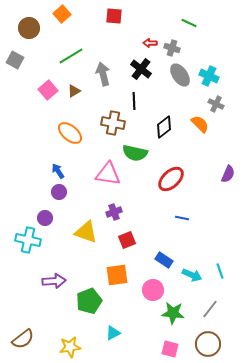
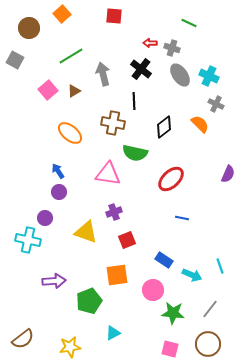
cyan line at (220, 271): moved 5 px up
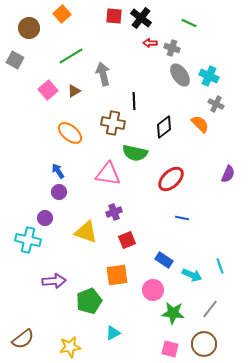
black cross at (141, 69): moved 51 px up
brown circle at (208, 344): moved 4 px left
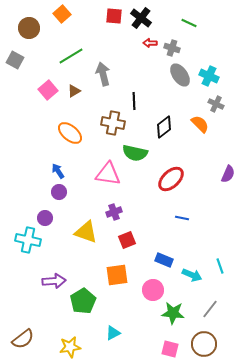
blue rectangle at (164, 260): rotated 12 degrees counterclockwise
green pentagon at (89, 301): moved 6 px left; rotated 10 degrees counterclockwise
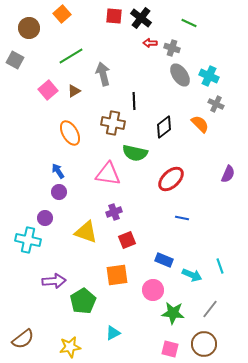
orange ellipse at (70, 133): rotated 20 degrees clockwise
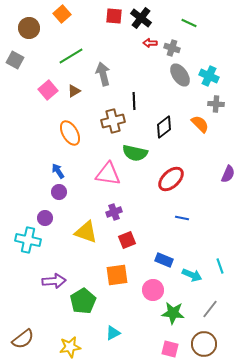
gray cross at (216, 104): rotated 21 degrees counterclockwise
brown cross at (113, 123): moved 2 px up; rotated 25 degrees counterclockwise
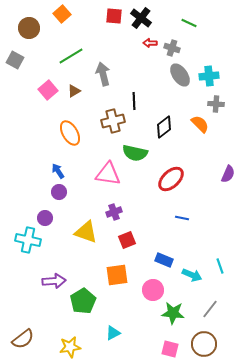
cyan cross at (209, 76): rotated 30 degrees counterclockwise
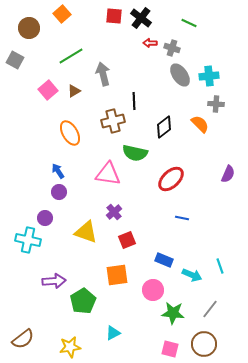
purple cross at (114, 212): rotated 21 degrees counterclockwise
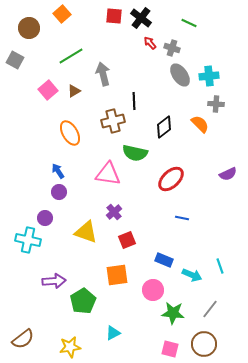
red arrow at (150, 43): rotated 48 degrees clockwise
purple semicircle at (228, 174): rotated 42 degrees clockwise
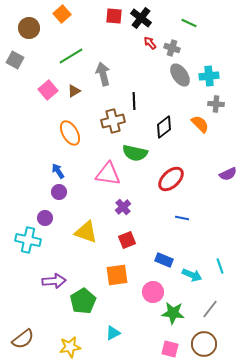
purple cross at (114, 212): moved 9 px right, 5 px up
pink circle at (153, 290): moved 2 px down
